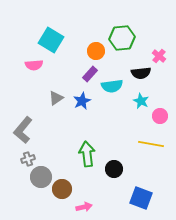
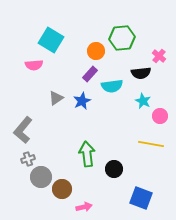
cyan star: moved 2 px right
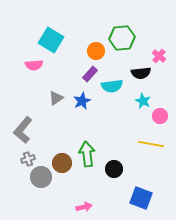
brown circle: moved 26 px up
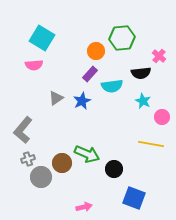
cyan square: moved 9 px left, 2 px up
pink circle: moved 2 px right, 1 px down
green arrow: rotated 120 degrees clockwise
blue square: moved 7 px left
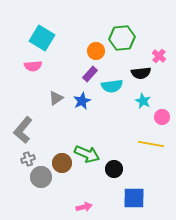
pink semicircle: moved 1 px left, 1 px down
blue square: rotated 20 degrees counterclockwise
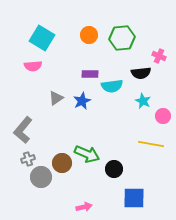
orange circle: moved 7 px left, 16 px up
pink cross: rotated 16 degrees counterclockwise
purple rectangle: rotated 49 degrees clockwise
pink circle: moved 1 px right, 1 px up
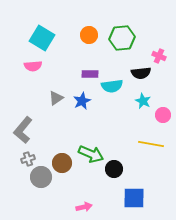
pink circle: moved 1 px up
green arrow: moved 4 px right
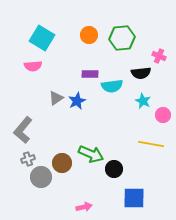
blue star: moved 5 px left
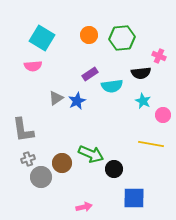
purple rectangle: rotated 35 degrees counterclockwise
gray L-shape: rotated 48 degrees counterclockwise
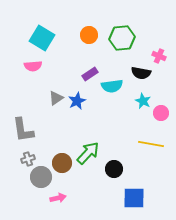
black semicircle: rotated 18 degrees clockwise
pink circle: moved 2 px left, 2 px up
green arrow: moved 3 px left, 1 px up; rotated 70 degrees counterclockwise
pink arrow: moved 26 px left, 9 px up
